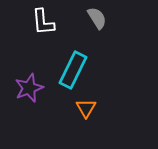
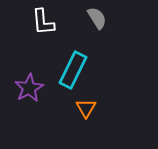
purple star: rotated 8 degrees counterclockwise
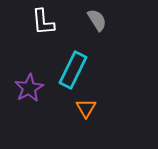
gray semicircle: moved 2 px down
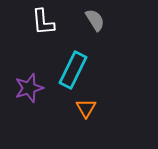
gray semicircle: moved 2 px left
purple star: rotated 12 degrees clockwise
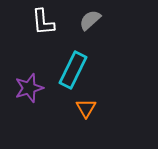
gray semicircle: moved 5 px left; rotated 100 degrees counterclockwise
